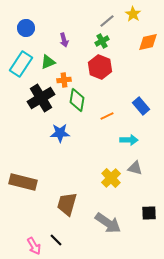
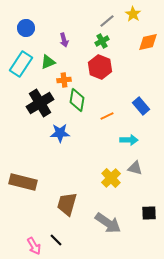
black cross: moved 1 px left, 5 px down
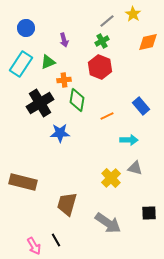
black line: rotated 16 degrees clockwise
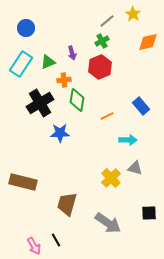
purple arrow: moved 8 px right, 13 px down
red hexagon: rotated 15 degrees clockwise
cyan arrow: moved 1 px left
